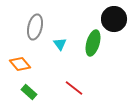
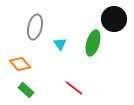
green rectangle: moved 3 px left, 2 px up
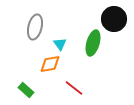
orange diamond: moved 30 px right; rotated 60 degrees counterclockwise
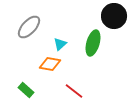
black circle: moved 3 px up
gray ellipse: moved 6 px left; rotated 30 degrees clockwise
cyan triangle: rotated 24 degrees clockwise
orange diamond: rotated 20 degrees clockwise
red line: moved 3 px down
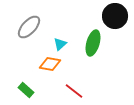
black circle: moved 1 px right
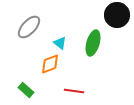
black circle: moved 2 px right, 1 px up
cyan triangle: moved 1 px up; rotated 40 degrees counterclockwise
orange diamond: rotated 30 degrees counterclockwise
red line: rotated 30 degrees counterclockwise
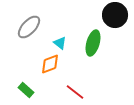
black circle: moved 2 px left
red line: moved 1 px right, 1 px down; rotated 30 degrees clockwise
